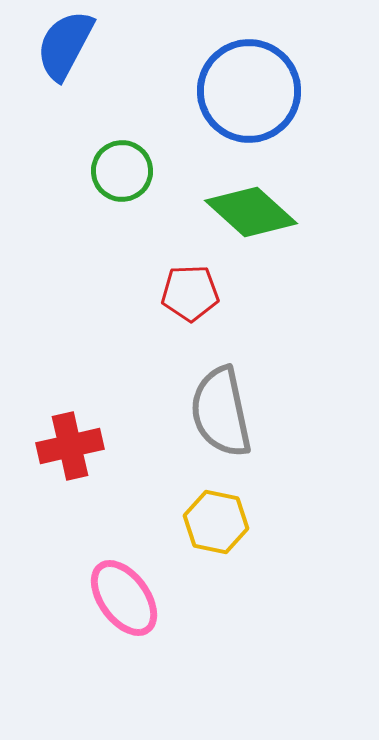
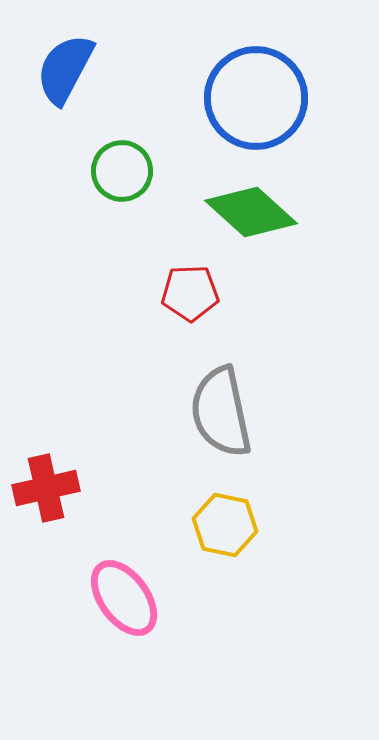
blue semicircle: moved 24 px down
blue circle: moved 7 px right, 7 px down
red cross: moved 24 px left, 42 px down
yellow hexagon: moved 9 px right, 3 px down
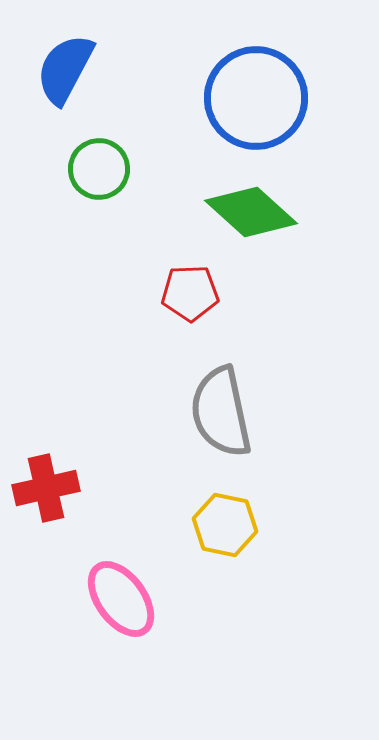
green circle: moved 23 px left, 2 px up
pink ellipse: moved 3 px left, 1 px down
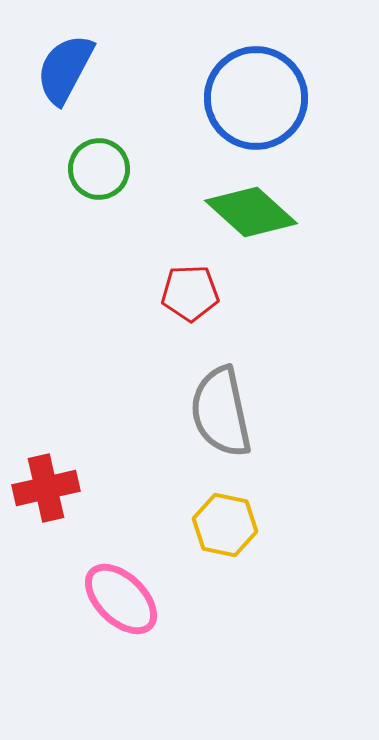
pink ellipse: rotated 10 degrees counterclockwise
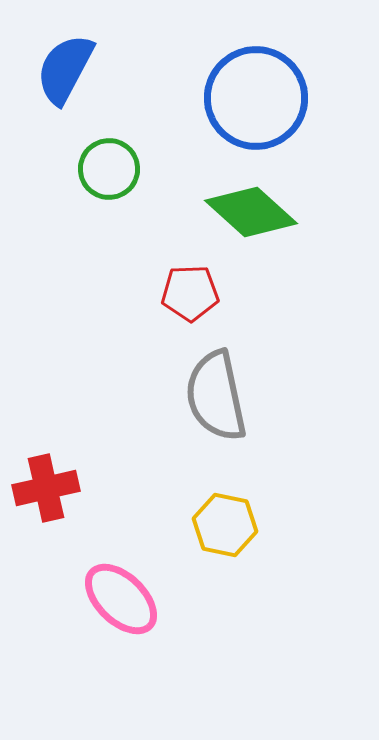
green circle: moved 10 px right
gray semicircle: moved 5 px left, 16 px up
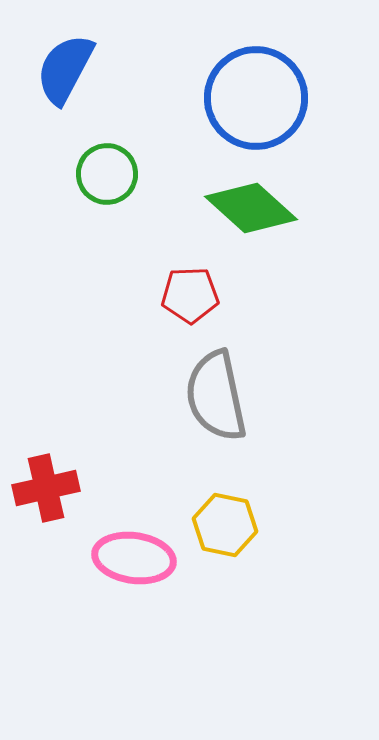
green circle: moved 2 px left, 5 px down
green diamond: moved 4 px up
red pentagon: moved 2 px down
pink ellipse: moved 13 px right, 41 px up; rotated 36 degrees counterclockwise
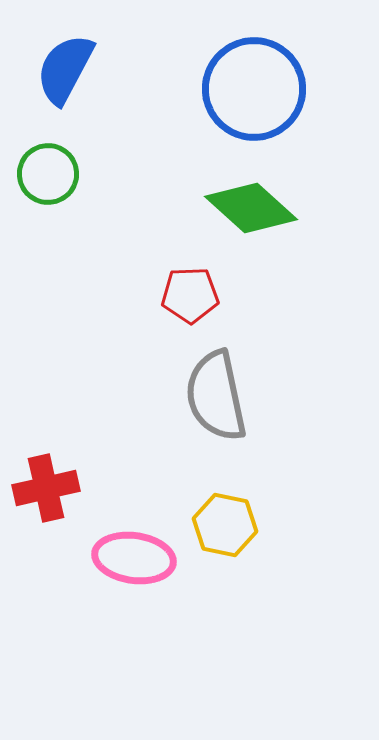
blue circle: moved 2 px left, 9 px up
green circle: moved 59 px left
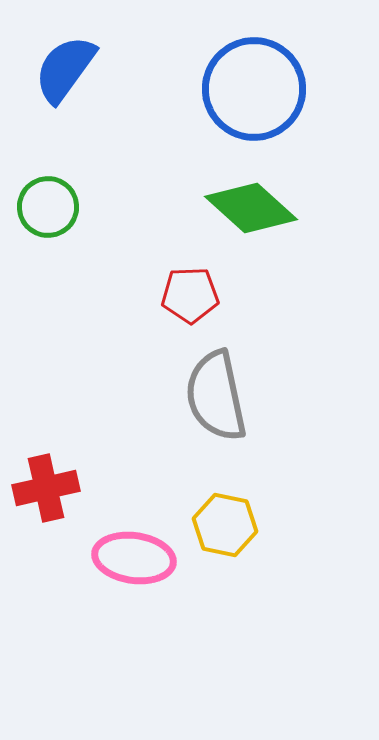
blue semicircle: rotated 8 degrees clockwise
green circle: moved 33 px down
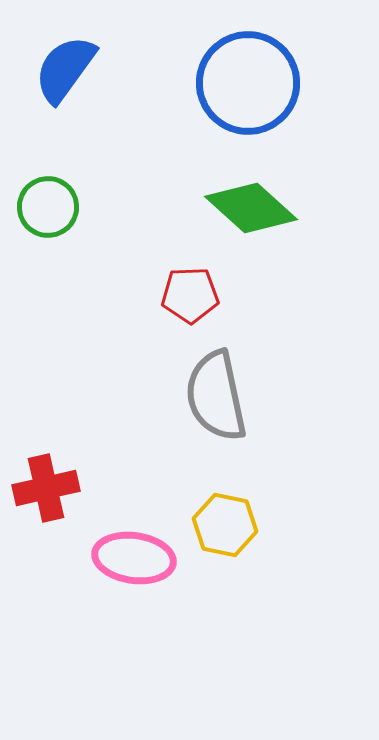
blue circle: moved 6 px left, 6 px up
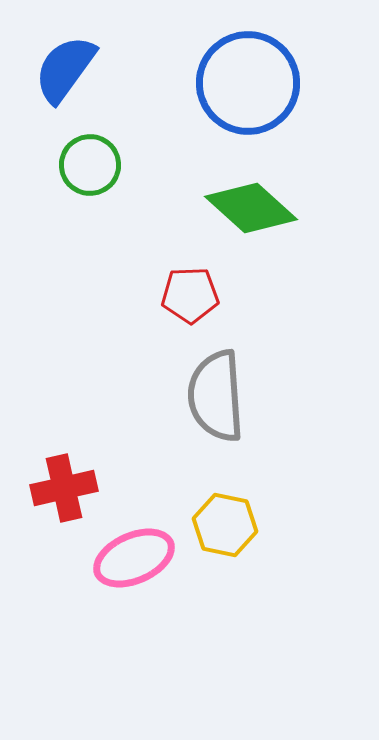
green circle: moved 42 px right, 42 px up
gray semicircle: rotated 8 degrees clockwise
red cross: moved 18 px right
pink ellipse: rotated 32 degrees counterclockwise
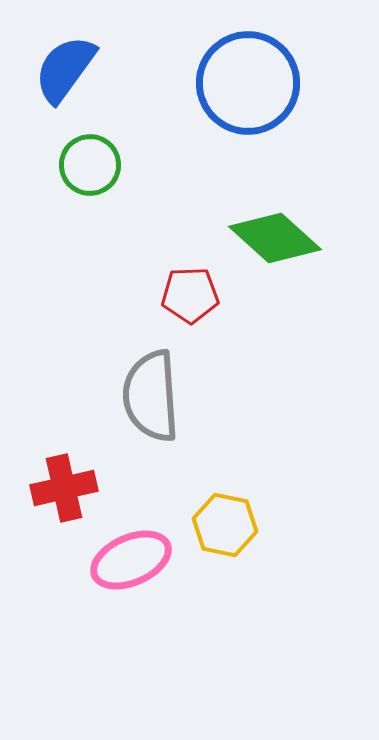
green diamond: moved 24 px right, 30 px down
gray semicircle: moved 65 px left
pink ellipse: moved 3 px left, 2 px down
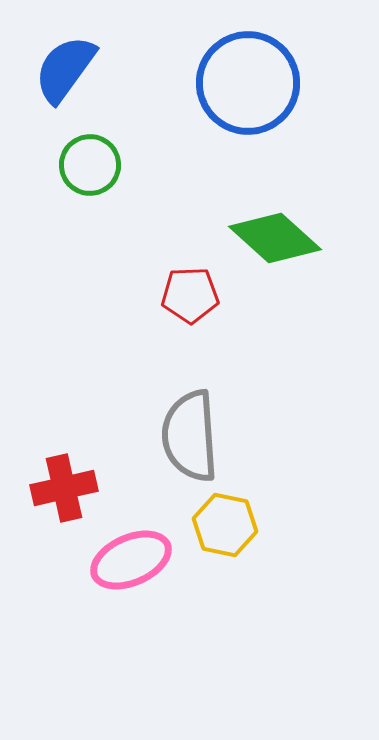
gray semicircle: moved 39 px right, 40 px down
